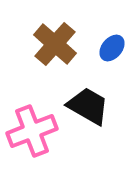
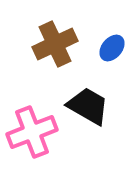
brown cross: rotated 24 degrees clockwise
pink cross: moved 1 px down
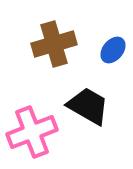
brown cross: moved 1 px left; rotated 9 degrees clockwise
blue ellipse: moved 1 px right, 2 px down
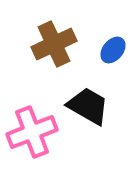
brown cross: rotated 9 degrees counterclockwise
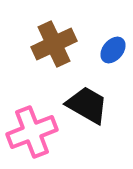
black trapezoid: moved 1 px left, 1 px up
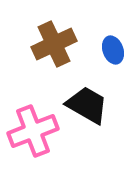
blue ellipse: rotated 60 degrees counterclockwise
pink cross: moved 1 px right, 1 px up
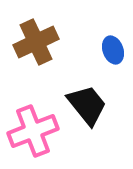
brown cross: moved 18 px left, 2 px up
black trapezoid: rotated 21 degrees clockwise
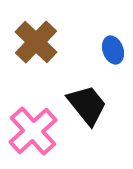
brown cross: rotated 21 degrees counterclockwise
pink cross: rotated 21 degrees counterclockwise
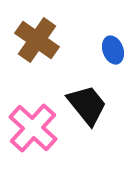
brown cross: moved 1 px right, 2 px up; rotated 9 degrees counterclockwise
pink cross: moved 3 px up; rotated 6 degrees counterclockwise
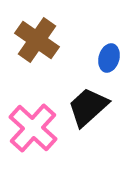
blue ellipse: moved 4 px left, 8 px down; rotated 36 degrees clockwise
black trapezoid: moved 1 px right, 2 px down; rotated 93 degrees counterclockwise
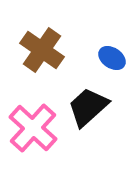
brown cross: moved 5 px right, 10 px down
blue ellipse: moved 3 px right; rotated 72 degrees counterclockwise
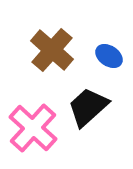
brown cross: moved 10 px right; rotated 6 degrees clockwise
blue ellipse: moved 3 px left, 2 px up
